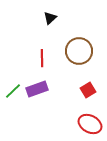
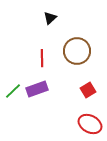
brown circle: moved 2 px left
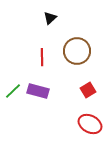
red line: moved 1 px up
purple rectangle: moved 1 px right, 2 px down; rotated 35 degrees clockwise
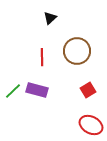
purple rectangle: moved 1 px left, 1 px up
red ellipse: moved 1 px right, 1 px down
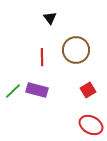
black triangle: rotated 24 degrees counterclockwise
brown circle: moved 1 px left, 1 px up
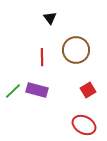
red ellipse: moved 7 px left
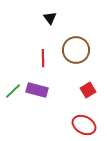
red line: moved 1 px right, 1 px down
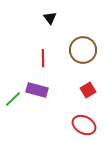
brown circle: moved 7 px right
green line: moved 8 px down
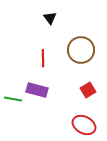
brown circle: moved 2 px left
green line: rotated 54 degrees clockwise
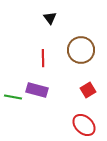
green line: moved 2 px up
red ellipse: rotated 15 degrees clockwise
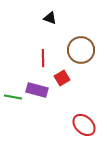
black triangle: rotated 32 degrees counterclockwise
red square: moved 26 px left, 12 px up
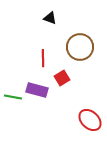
brown circle: moved 1 px left, 3 px up
red ellipse: moved 6 px right, 5 px up
